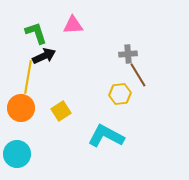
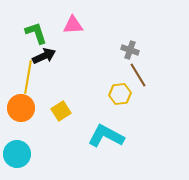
gray cross: moved 2 px right, 4 px up; rotated 24 degrees clockwise
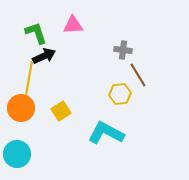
gray cross: moved 7 px left; rotated 12 degrees counterclockwise
yellow line: moved 1 px right, 1 px down
cyan L-shape: moved 3 px up
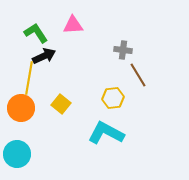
green L-shape: rotated 15 degrees counterclockwise
yellow hexagon: moved 7 px left, 4 px down
yellow square: moved 7 px up; rotated 18 degrees counterclockwise
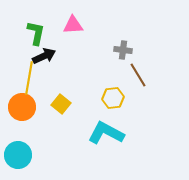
green L-shape: rotated 45 degrees clockwise
orange circle: moved 1 px right, 1 px up
cyan circle: moved 1 px right, 1 px down
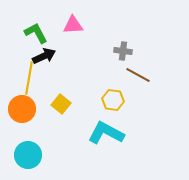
green L-shape: rotated 40 degrees counterclockwise
gray cross: moved 1 px down
brown line: rotated 30 degrees counterclockwise
yellow hexagon: moved 2 px down; rotated 15 degrees clockwise
orange circle: moved 2 px down
cyan circle: moved 10 px right
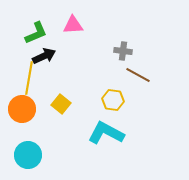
green L-shape: rotated 95 degrees clockwise
